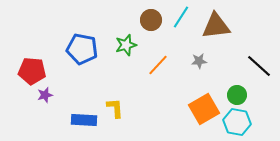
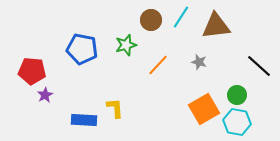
gray star: moved 1 px down; rotated 21 degrees clockwise
purple star: rotated 14 degrees counterclockwise
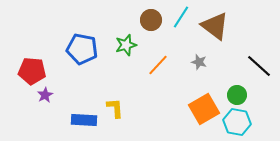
brown triangle: moved 1 px left; rotated 44 degrees clockwise
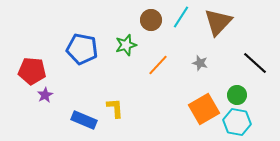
brown triangle: moved 3 px right, 4 px up; rotated 36 degrees clockwise
gray star: moved 1 px right, 1 px down
black line: moved 4 px left, 3 px up
blue rectangle: rotated 20 degrees clockwise
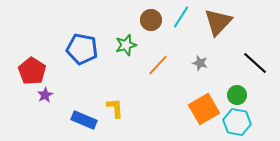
red pentagon: rotated 28 degrees clockwise
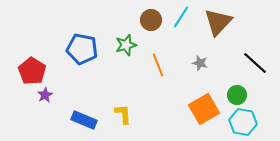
orange line: rotated 65 degrees counterclockwise
yellow L-shape: moved 8 px right, 6 px down
cyan hexagon: moved 6 px right
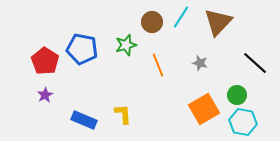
brown circle: moved 1 px right, 2 px down
red pentagon: moved 13 px right, 10 px up
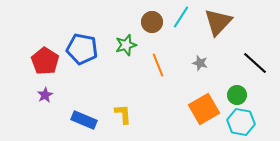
cyan hexagon: moved 2 px left
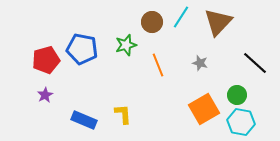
red pentagon: moved 1 px right, 1 px up; rotated 24 degrees clockwise
